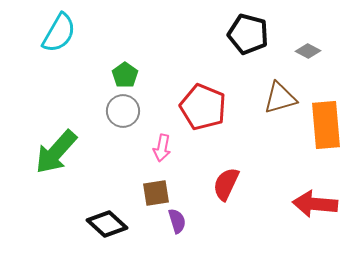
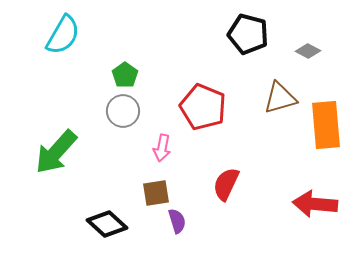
cyan semicircle: moved 4 px right, 2 px down
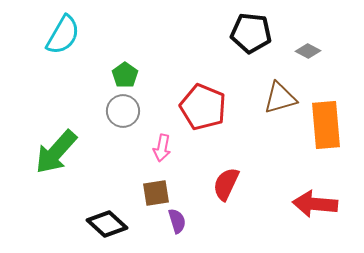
black pentagon: moved 3 px right, 1 px up; rotated 9 degrees counterclockwise
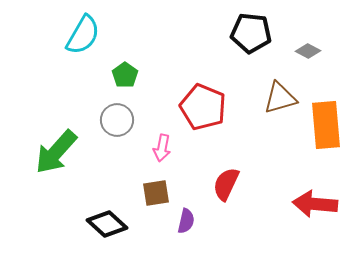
cyan semicircle: moved 20 px right
gray circle: moved 6 px left, 9 px down
purple semicircle: moved 9 px right; rotated 30 degrees clockwise
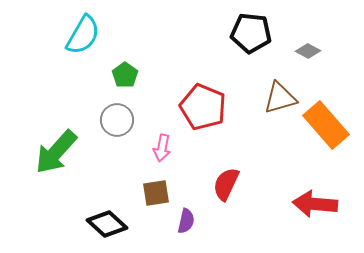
orange rectangle: rotated 36 degrees counterclockwise
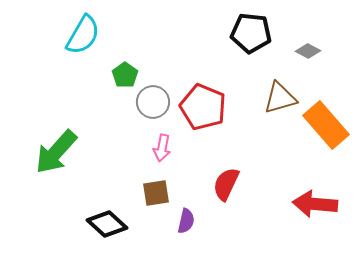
gray circle: moved 36 px right, 18 px up
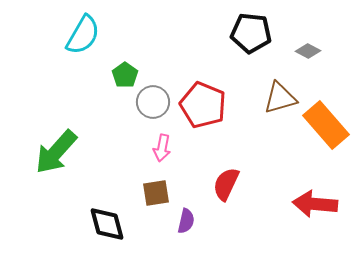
red pentagon: moved 2 px up
black diamond: rotated 33 degrees clockwise
